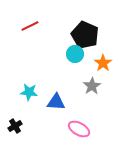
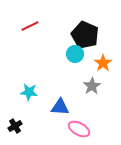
blue triangle: moved 4 px right, 5 px down
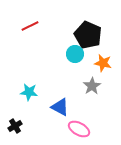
black pentagon: moved 3 px right
orange star: rotated 24 degrees counterclockwise
blue triangle: rotated 24 degrees clockwise
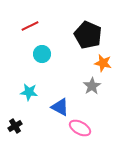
cyan circle: moved 33 px left
pink ellipse: moved 1 px right, 1 px up
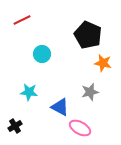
red line: moved 8 px left, 6 px up
gray star: moved 2 px left, 6 px down; rotated 18 degrees clockwise
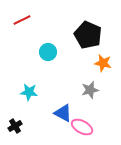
cyan circle: moved 6 px right, 2 px up
gray star: moved 2 px up
blue triangle: moved 3 px right, 6 px down
pink ellipse: moved 2 px right, 1 px up
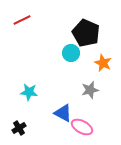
black pentagon: moved 2 px left, 2 px up
cyan circle: moved 23 px right, 1 px down
orange star: rotated 12 degrees clockwise
black cross: moved 4 px right, 2 px down
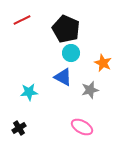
black pentagon: moved 20 px left, 4 px up
cyan star: rotated 12 degrees counterclockwise
blue triangle: moved 36 px up
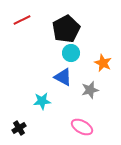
black pentagon: rotated 20 degrees clockwise
cyan star: moved 13 px right, 9 px down
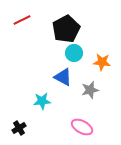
cyan circle: moved 3 px right
orange star: moved 1 px left, 1 px up; rotated 18 degrees counterclockwise
